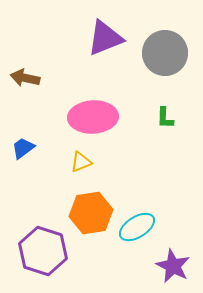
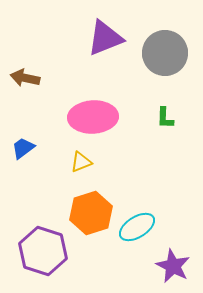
orange hexagon: rotated 9 degrees counterclockwise
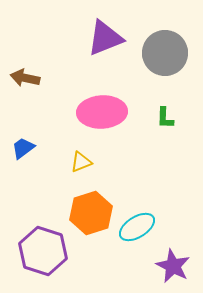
pink ellipse: moved 9 px right, 5 px up
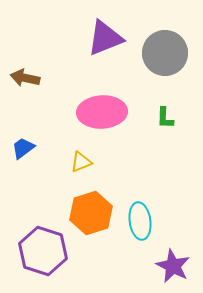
cyan ellipse: moved 3 px right, 6 px up; rotated 66 degrees counterclockwise
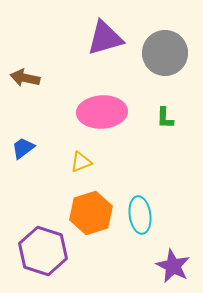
purple triangle: rotated 6 degrees clockwise
cyan ellipse: moved 6 px up
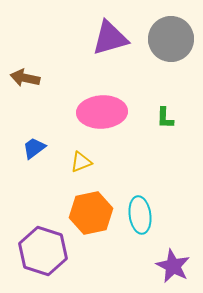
purple triangle: moved 5 px right
gray circle: moved 6 px right, 14 px up
blue trapezoid: moved 11 px right
orange hexagon: rotated 6 degrees clockwise
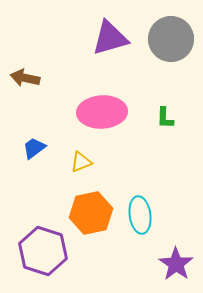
purple star: moved 3 px right, 2 px up; rotated 8 degrees clockwise
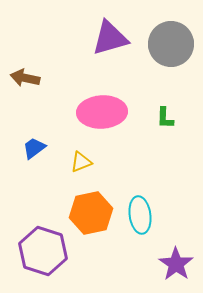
gray circle: moved 5 px down
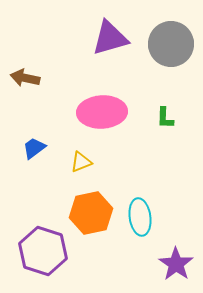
cyan ellipse: moved 2 px down
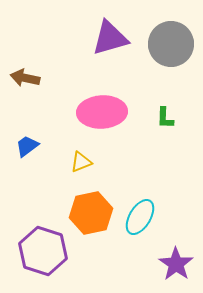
blue trapezoid: moved 7 px left, 2 px up
cyan ellipse: rotated 39 degrees clockwise
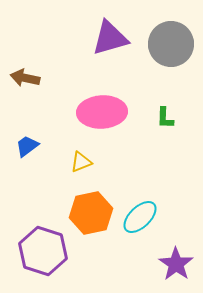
cyan ellipse: rotated 15 degrees clockwise
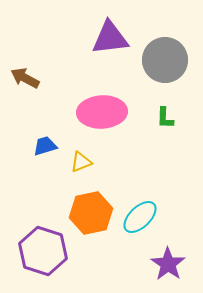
purple triangle: rotated 9 degrees clockwise
gray circle: moved 6 px left, 16 px down
brown arrow: rotated 16 degrees clockwise
blue trapezoid: moved 18 px right; rotated 20 degrees clockwise
purple star: moved 8 px left
